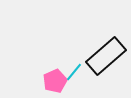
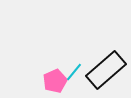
black rectangle: moved 14 px down
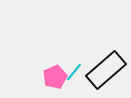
pink pentagon: moved 4 px up
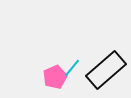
cyan line: moved 2 px left, 4 px up
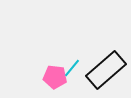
pink pentagon: rotated 30 degrees clockwise
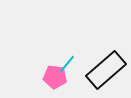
cyan line: moved 5 px left, 4 px up
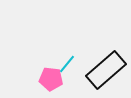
pink pentagon: moved 4 px left, 2 px down
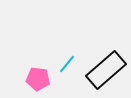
pink pentagon: moved 13 px left
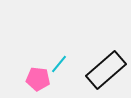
cyan line: moved 8 px left
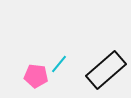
pink pentagon: moved 2 px left, 3 px up
